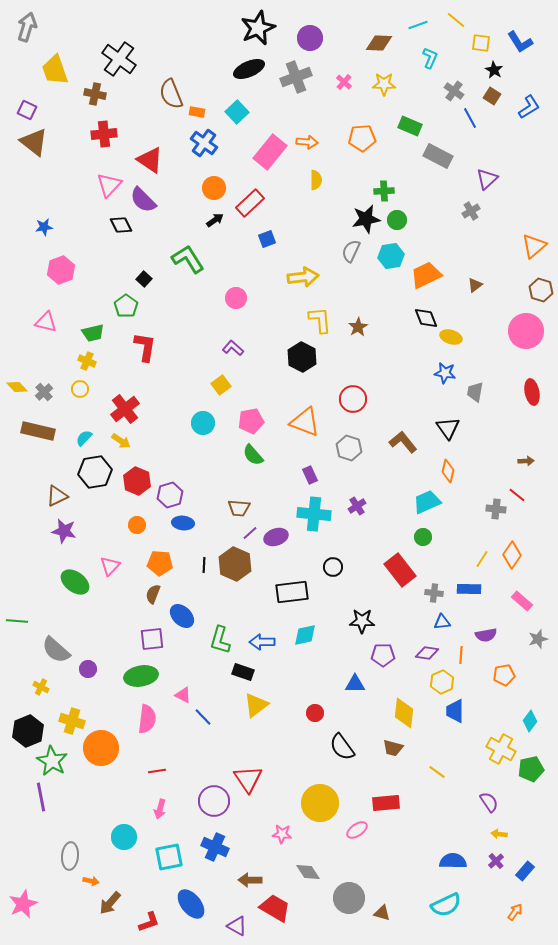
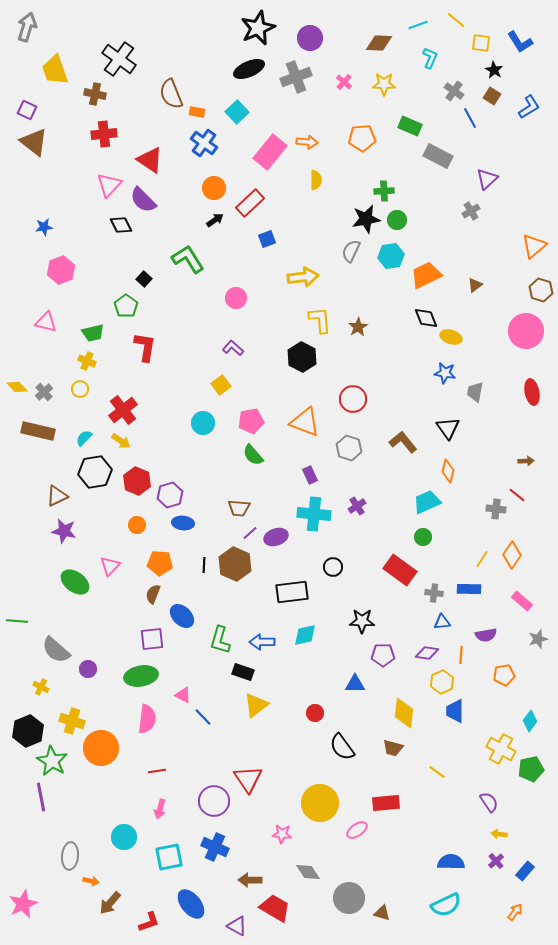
red cross at (125, 409): moved 2 px left, 1 px down
red rectangle at (400, 570): rotated 16 degrees counterclockwise
blue semicircle at (453, 861): moved 2 px left, 1 px down
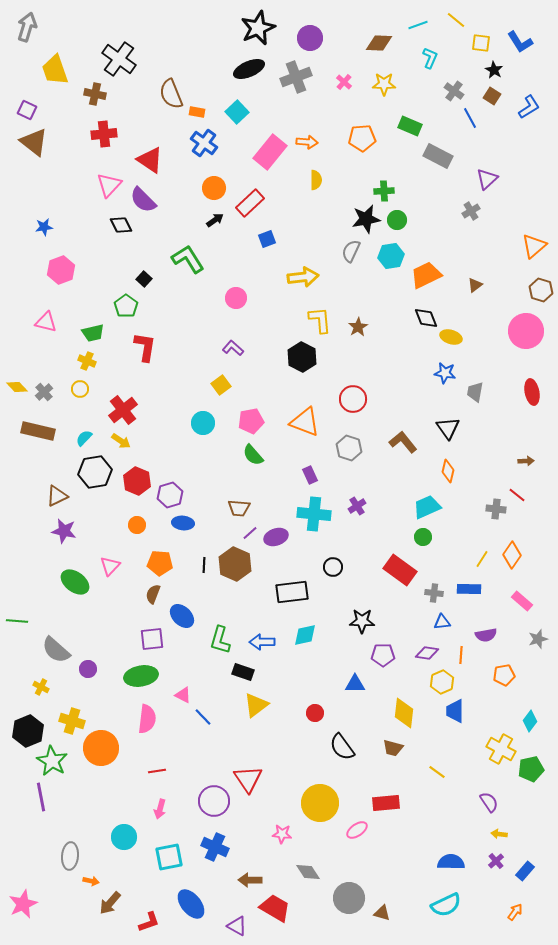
cyan trapezoid at (427, 502): moved 5 px down
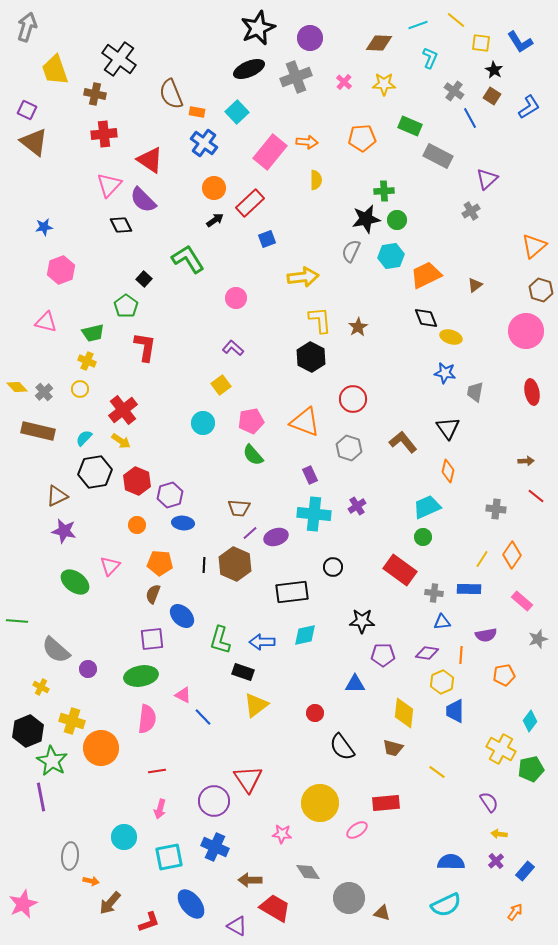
black hexagon at (302, 357): moved 9 px right
red line at (517, 495): moved 19 px right, 1 px down
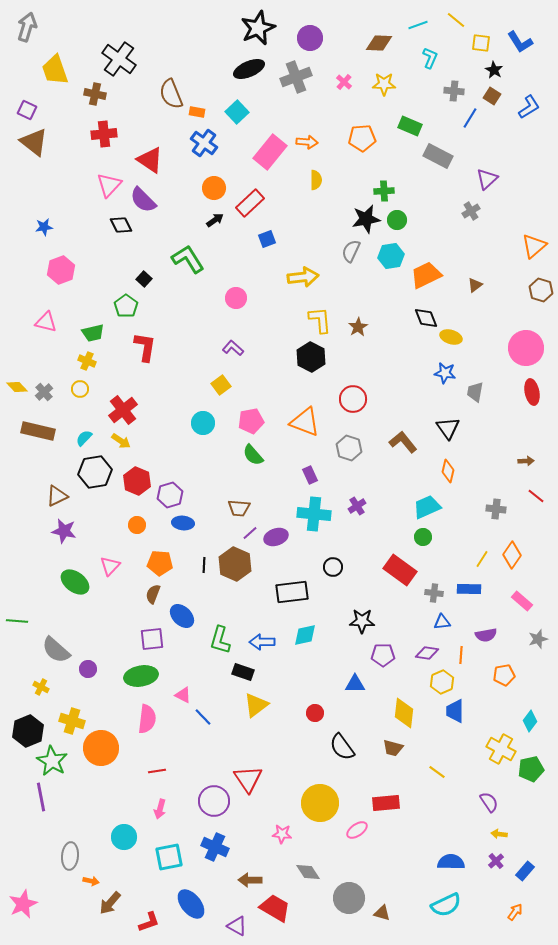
gray cross at (454, 91): rotated 30 degrees counterclockwise
blue line at (470, 118): rotated 60 degrees clockwise
pink circle at (526, 331): moved 17 px down
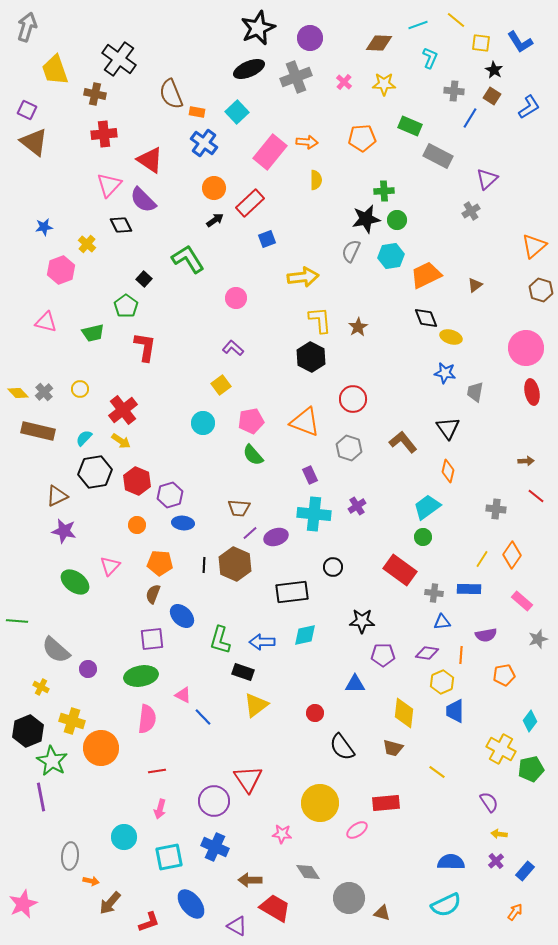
yellow cross at (87, 361): moved 117 px up; rotated 18 degrees clockwise
yellow diamond at (17, 387): moved 1 px right, 6 px down
cyan trapezoid at (427, 507): rotated 12 degrees counterclockwise
